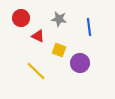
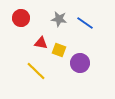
blue line: moved 4 px left, 4 px up; rotated 48 degrees counterclockwise
red triangle: moved 3 px right, 7 px down; rotated 16 degrees counterclockwise
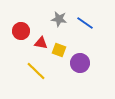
red circle: moved 13 px down
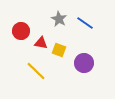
gray star: rotated 21 degrees clockwise
purple circle: moved 4 px right
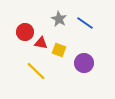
red circle: moved 4 px right, 1 px down
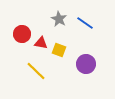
red circle: moved 3 px left, 2 px down
purple circle: moved 2 px right, 1 px down
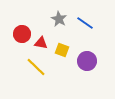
yellow square: moved 3 px right
purple circle: moved 1 px right, 3 px up
yellow line: moved 4 px up
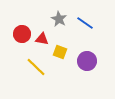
red triangle: moved 1 px right, 4 px up
yellow square: moved 2 px left, 2 px down
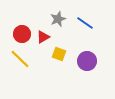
gray star: moved 1 px left; rotated 21 degrees clockwise
red triangle: moved 1 px right, 2 px up; rotated 40 degrees counterclockwise
yellow square: moved 1 px left, 2 px down
yellow line: moved 16 px left, 8 px up
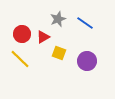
yellow square: moved 1 px up
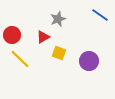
blue line: moved 15 px right, 8 px up
red circle: moved 10 px left, 1 px down
purple circle: moved 2 px right
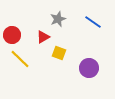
blue line: moved 7 px left, 7 px down
purple circle: moved 7 px down
